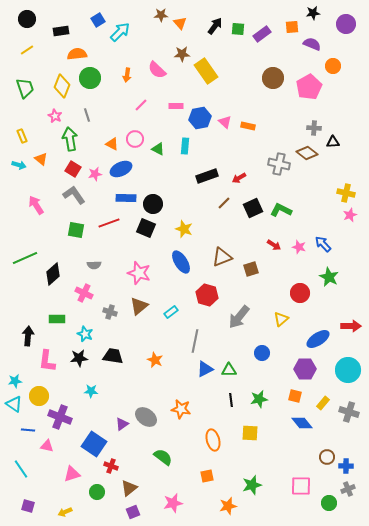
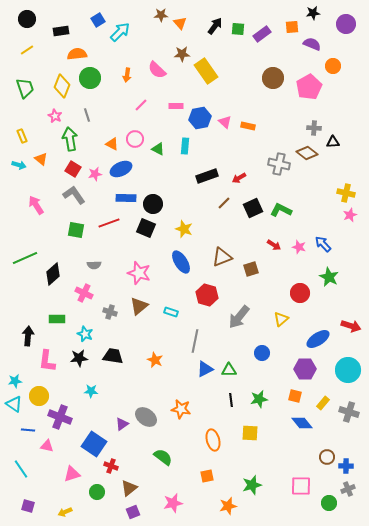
cyan rectangle at (171, 312): rotated 56 degrees clockwise
red arrow at (351, 326): rotated 18 degrees clockwise
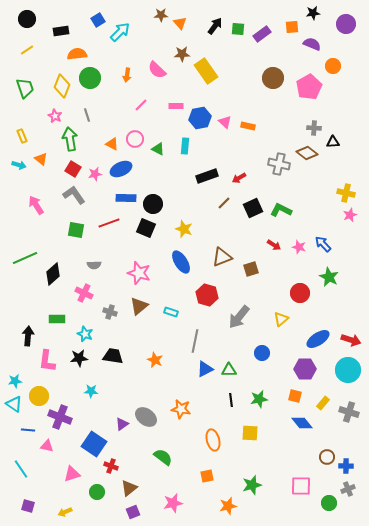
red arrow at (351, 326): moved 14 px down
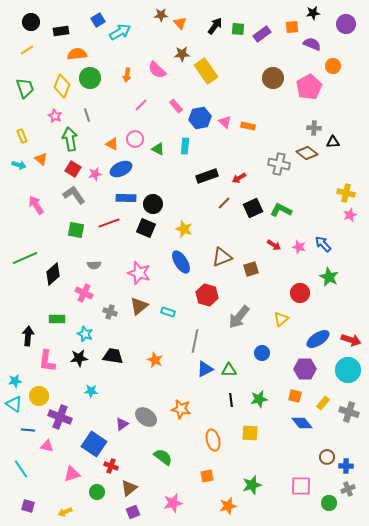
black circle at (27, 19): moved 4 px right, 3 px down
cyan arrow at (120, 32): rotated 15 degrees clockwise
pink rectangle at (176, 106): rotated 48 degrees clockwise
cyan rectangle at (171, 312): moved 3 px left
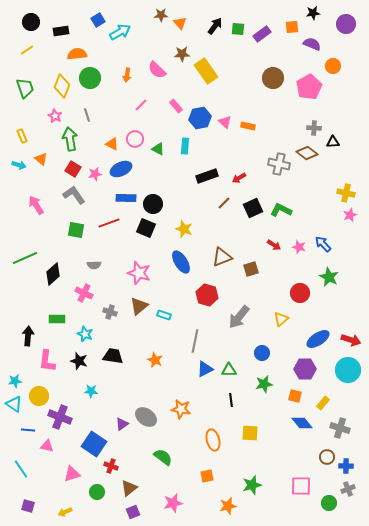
cyan rectangle at (168, 312): moved 4 px left, 3 px down
black star at (79, 358): moved 3 px down; rotated 24 degrees clockwise
green star at (259, 399): moved 5 px right, 15 px up
gray cross at (349, 412): moved 9 px left, 16 px down
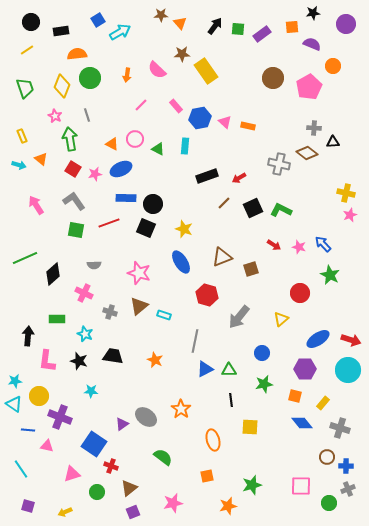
gray L-shape at (74, 195): moved 6 px down
green star at (329, 277): moved 1 px right, 2 px up
orange star at (181, 409): rotated 24 degrees clockwise
yellow square at (250, 433): moved 6 px up
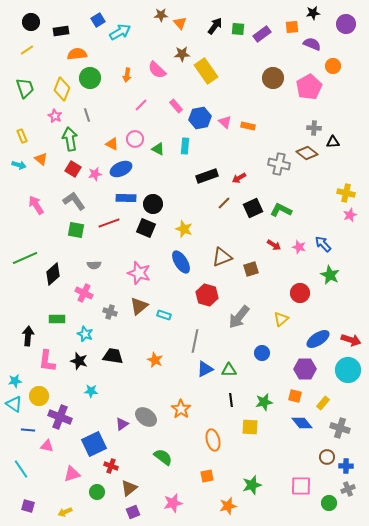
yellow diamond at (62, 86): moved 3 px down
green star at (264, 384): moved 18 px down
blue square at (94, 444): rotated 30 degrees clockwise
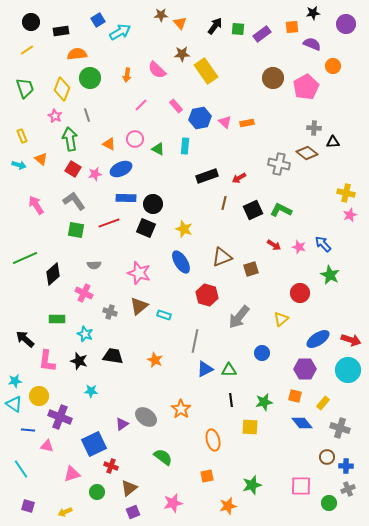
pink pentagon at (309, 87): moved 3 px left
orange rectangle at (248, 126): moved 1 px left, 3 px up; rotated 24 degrees counterclockwise
orange triangle at (112, 144): moved 3 px left
brown line at (224, 203): rotated 32 degrees counterclockwise
black square at (253, 208): moved 2 px down
black arrow at (28, 336): moved 3 px left, 3 px down; rotated 54 degrees counterclockwise
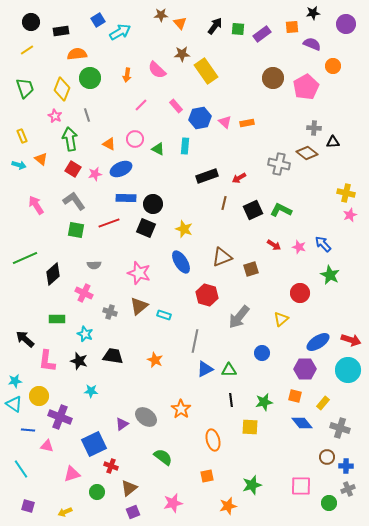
blue ellipse at (318, 339): moved 3 px down
